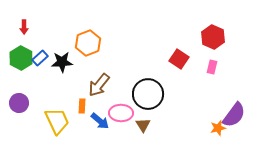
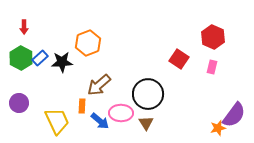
brown arrow: rotated 10 degrees clockwise
brown triangle: moved 3 px right, 2 px up
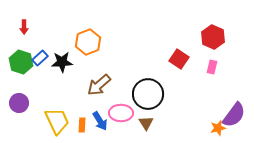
orange hexagon: moved 1 px up
green hexagon: moved 4 px down; rotated 10 degrees counterclockwise
orange rectangle: moved 19 px down
blue arrow: rotated 18 degrees clockwise
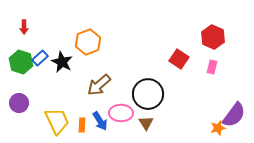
black star: rotated 30 degrees clockwise
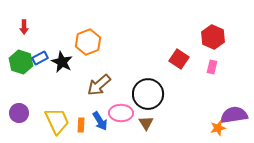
blue rectangle: rotated 14 degrees clockwise
purple circle: moved 10 px down
purple semicircle: rotated 136 degrees counterclockwise
orange rectangle: moved 1 px left
